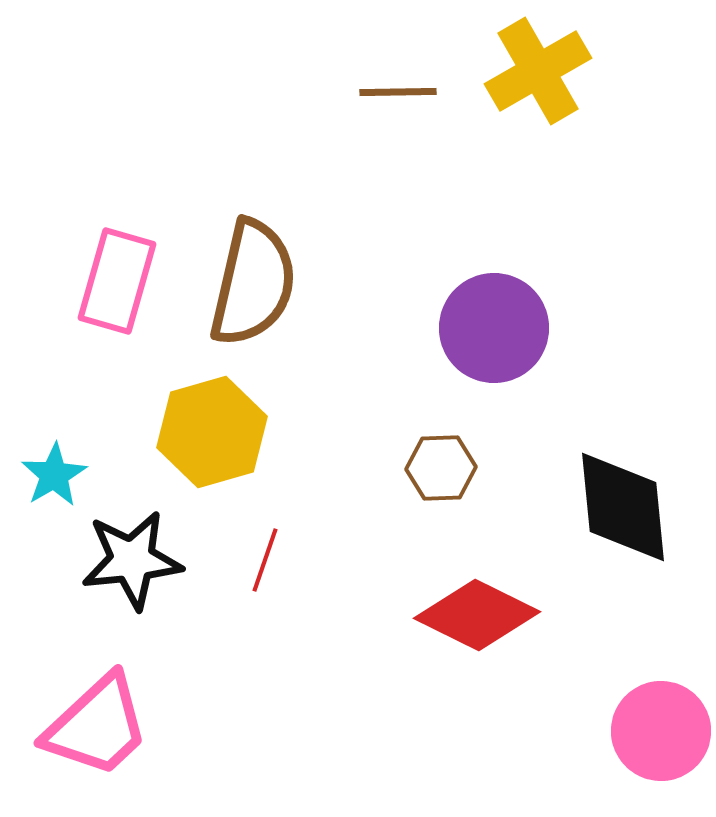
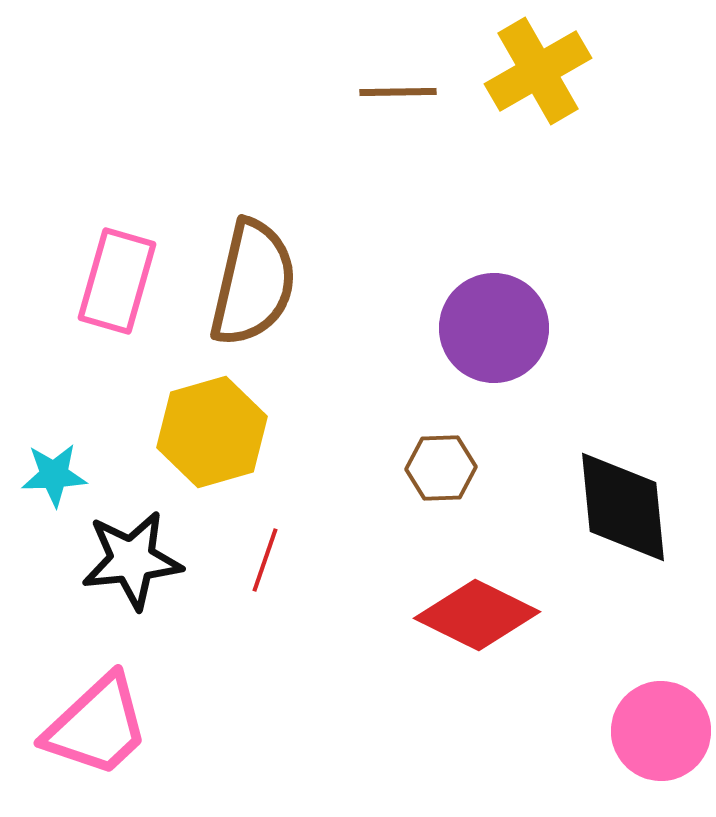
cyan star: rotated 28 degrees clockwise
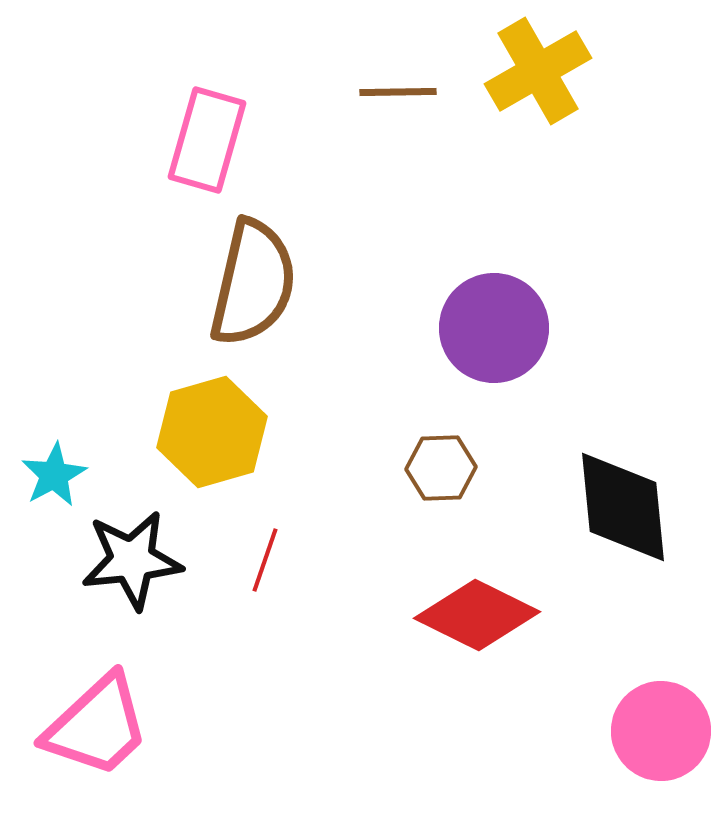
pink rectangle: moved 90 px right, 141 px up
cyan star: rotated 26 degrees counterclockwise
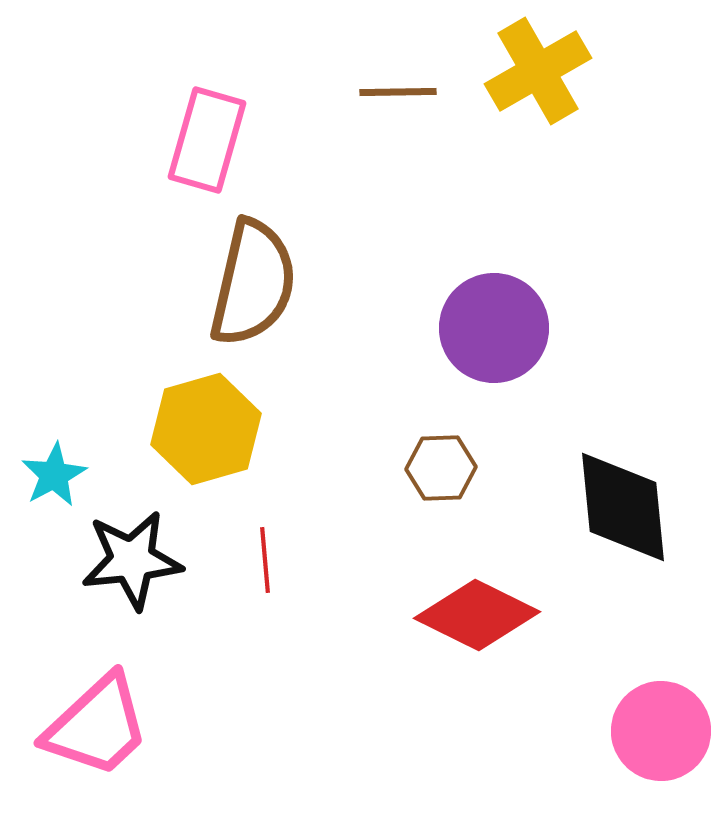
yellow hexagon: moved 6 px left, 3 px up
red line: rotated 24 degrees counterclockwise
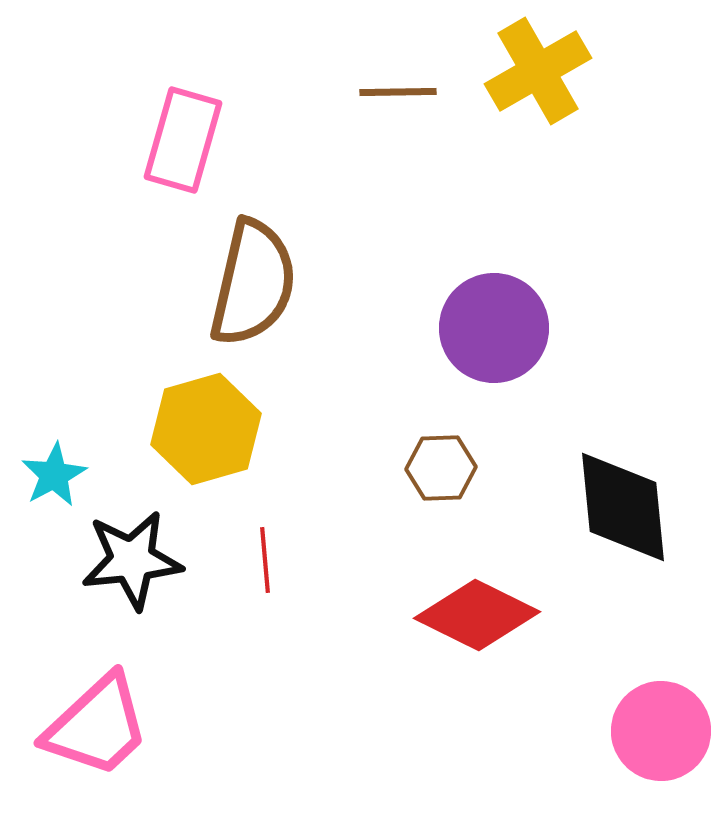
pink rectangle: moved 24 px left
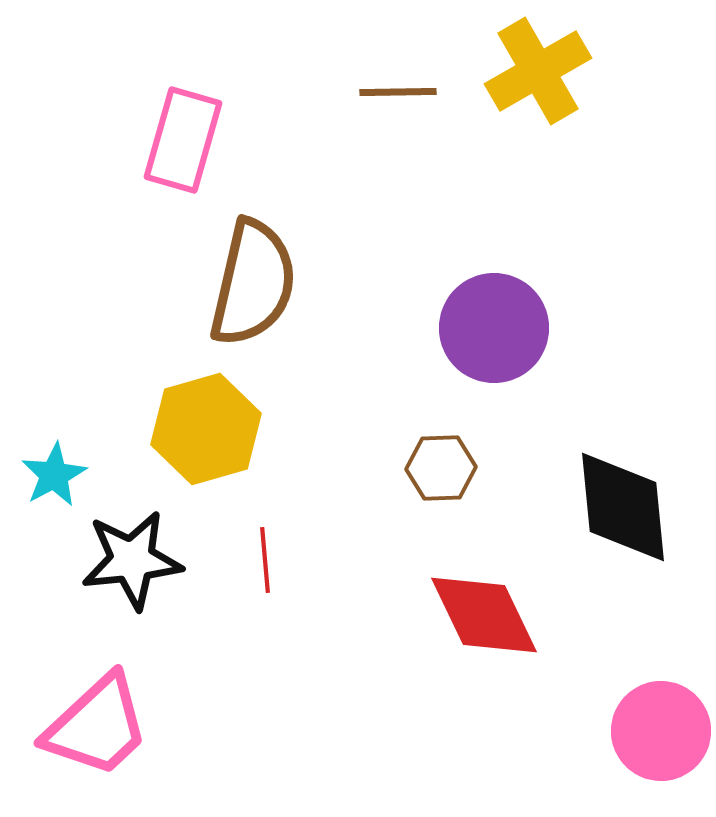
red diamond: moved 7 px right; rotated 38 degrees clockwise
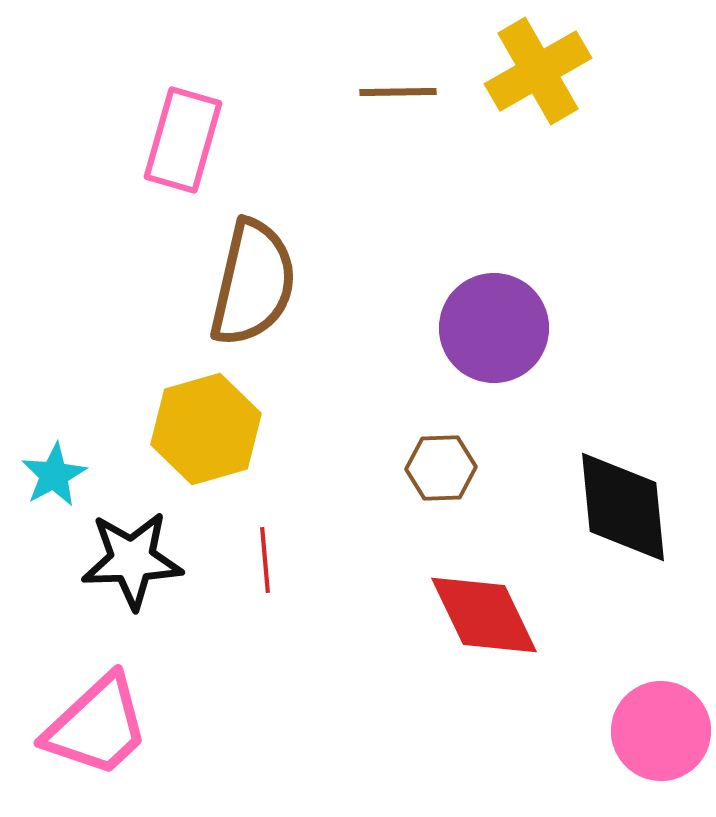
black star: rotated 4 degrees clockwise
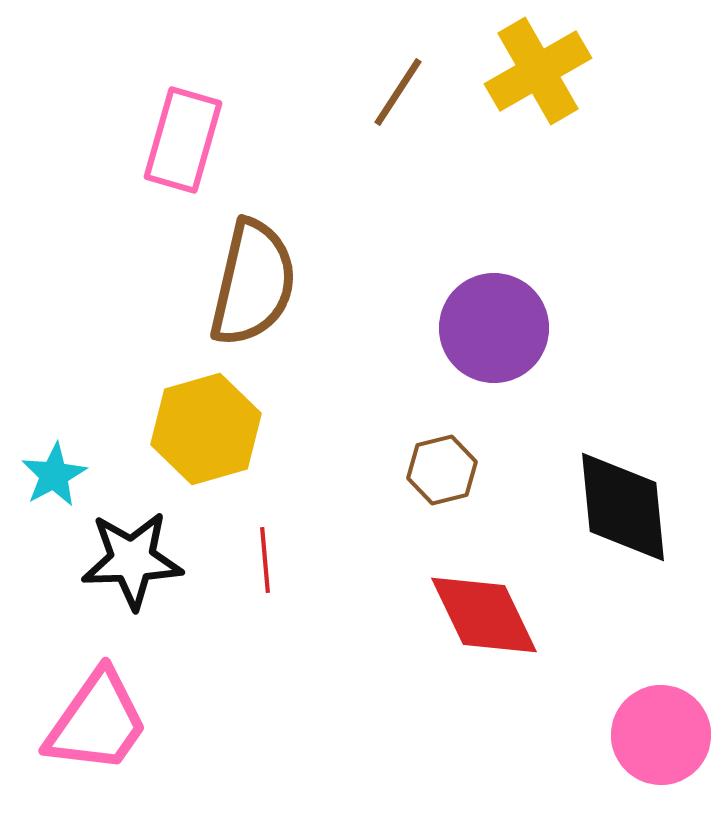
brown line: rotated 56 degrees counterclockwise
brown hexagon: moved 1 px right, 2 px down; rotated 12 degrees counterclockwise
pink trapezoid: moved 4 px up; rotated 12 degrees counterclockwise
pink circle: moved 4 px down
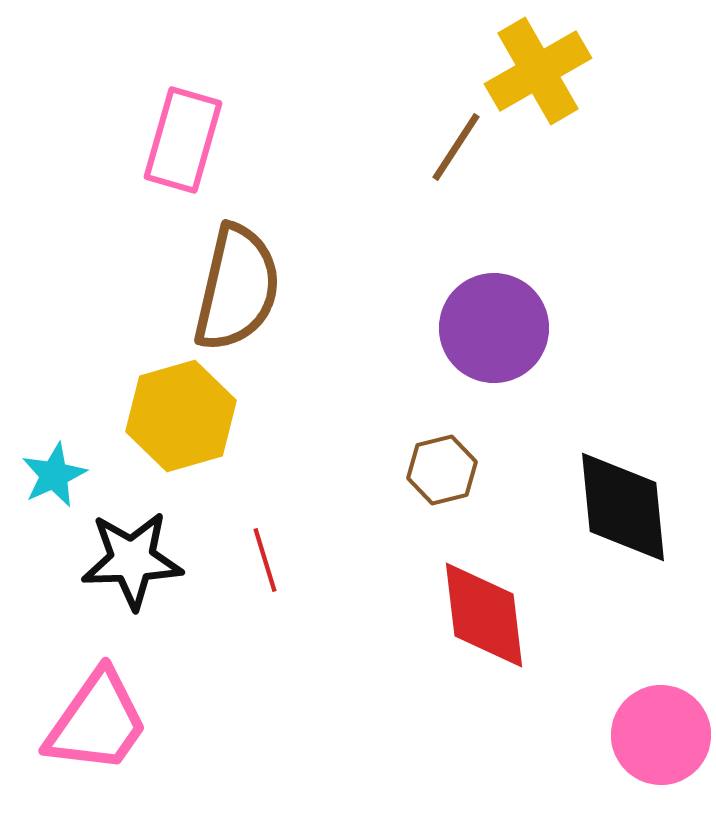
brown line: moved 58 px right, 55 px down
brown semicircle: moved 16 px left, 5 px down
yellow hexagon: moved 25 px left, 13 px up
cyan star: rotated 4 degrees clockwise
red line: rotated 12 degrees counterclockwise
red diamond: rotated 19 degrees clockwise
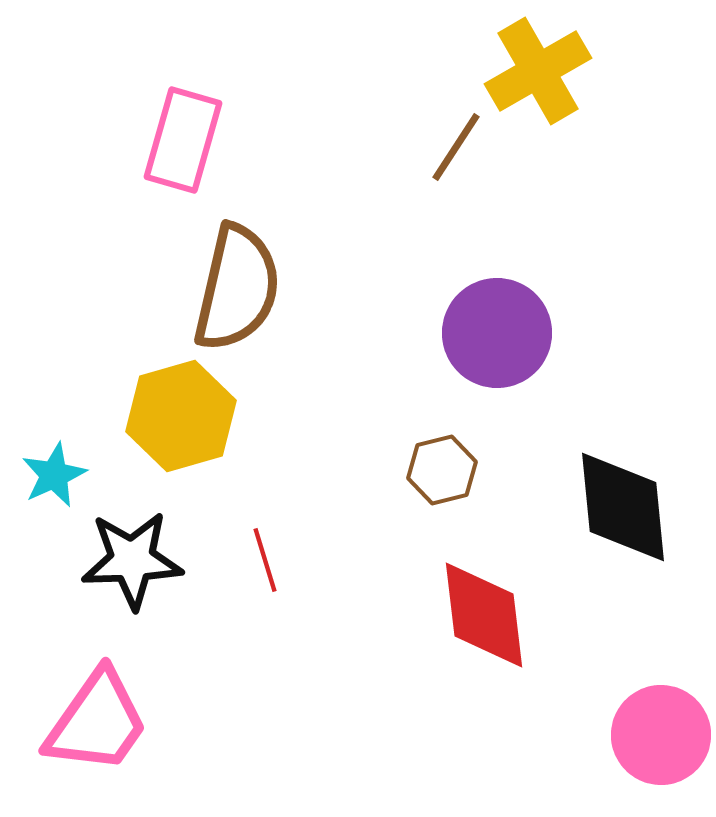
purple circle: moved 3 px right, 5 px down
